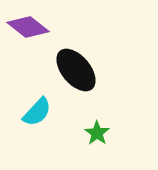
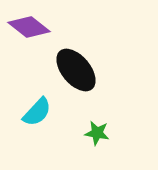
purple diamond: moved 1 px right
green star: rotated 25 degrees counterclockwise
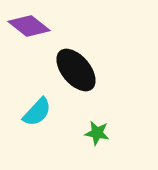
purple diamond: moved 1 px up
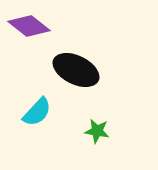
black ellipse: rotated 24 degrees counterclockwise
green star: moved 2 px up
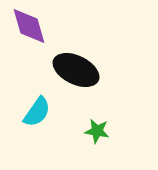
purple diamond: rotated 36 degrees clockwise
cyan semicircle: rotated 8 degrees counterclockwise
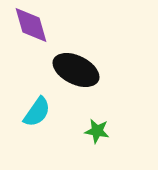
purple diamond: moved 2 px right, 1 px up
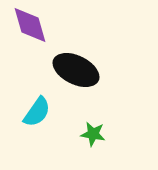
purple diamond: moved 1 px left
green star: moved 4 px left, 3 px down
